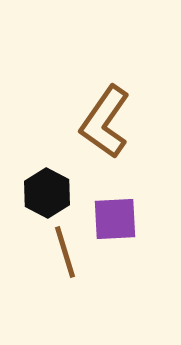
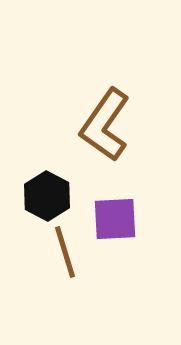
brown L-shape: moved 3 px down
black hexagon: moved 3 px down
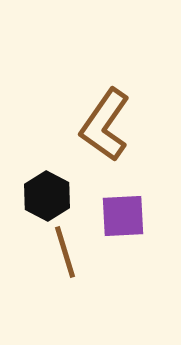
purple square: moved 8 px right, 3 px up
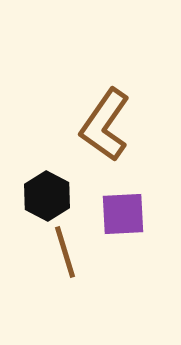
purple square: moved 2 px up
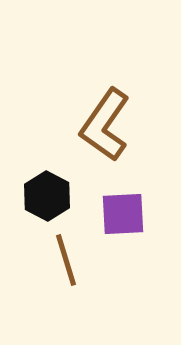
brown line: moved 1 px right, 8 px down
